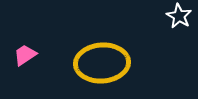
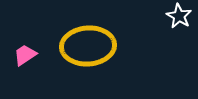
yellow ellipse: moved 14 px left, 17 px up
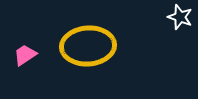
white star: moved 1 px right, 1 px down; rotated 10 degrees counterclockwise
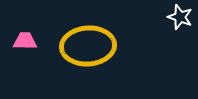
pink trapezoid: moved 14 px up; rotated 35 degrees clockwise
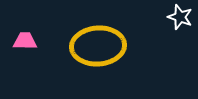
yellow ellipse: moved 10 px right
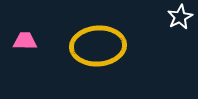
white star: rotated 25 degrees clockwise
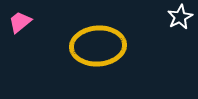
pink trapezoid: moved 5 px left, 19 px up; rotated 40 degrees counterclockwise
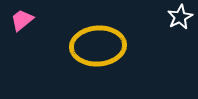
pink trapezoid: moved 2 px right, 2 px up
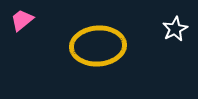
white star: moved 5 px left, 12 px down
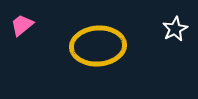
pink trapezoid: moved 5 px down
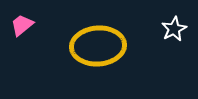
white star: moved 1 px left
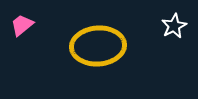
white star: moved 3 px up
